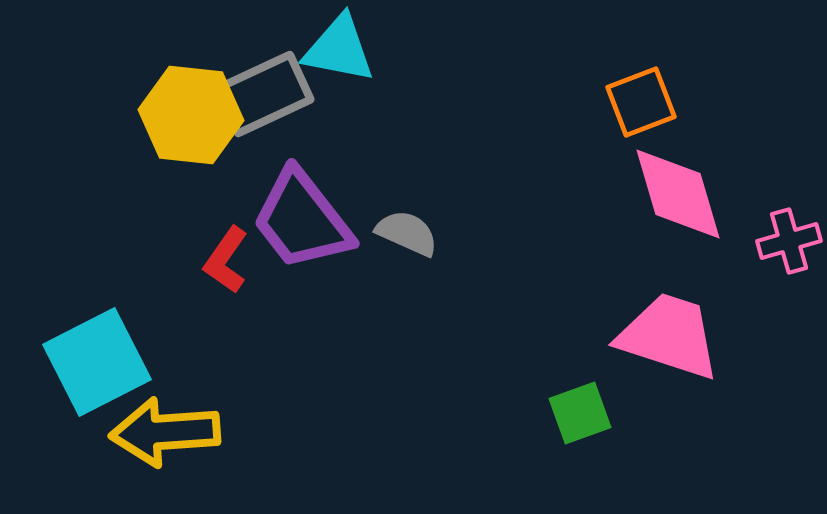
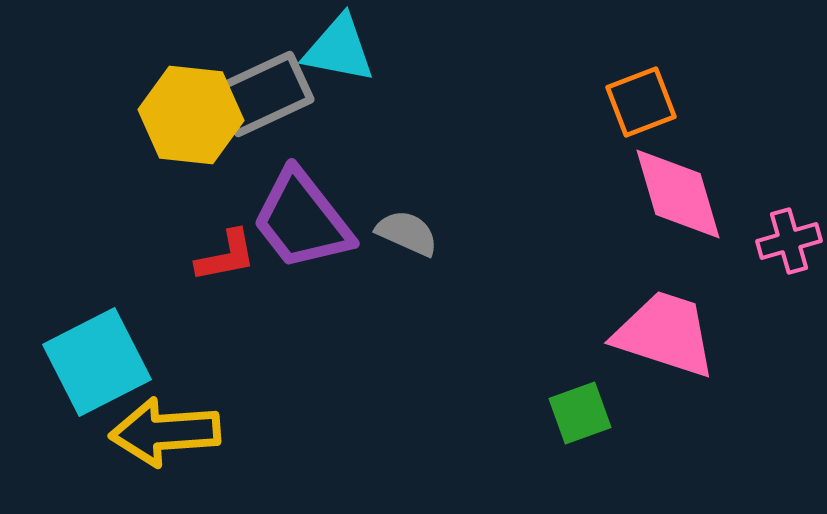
red L-shape: moved 4 px up; rotated 136 degrees counterclockwise
pink trapezoid: moved 4 px left, 2 px up
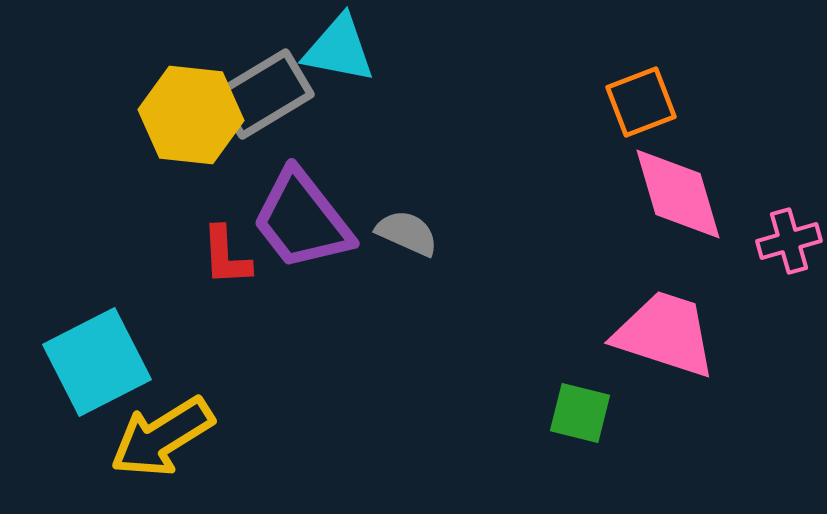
gray rectangle: rotated 6 degrees counterclockwise
red L-shape: rotated 98 degrees clockwise
green square: rotated 34 degrees clockwise
yellow arrow: moved 3 px left, 5 px down; rotated 28 degrees counterclockwise
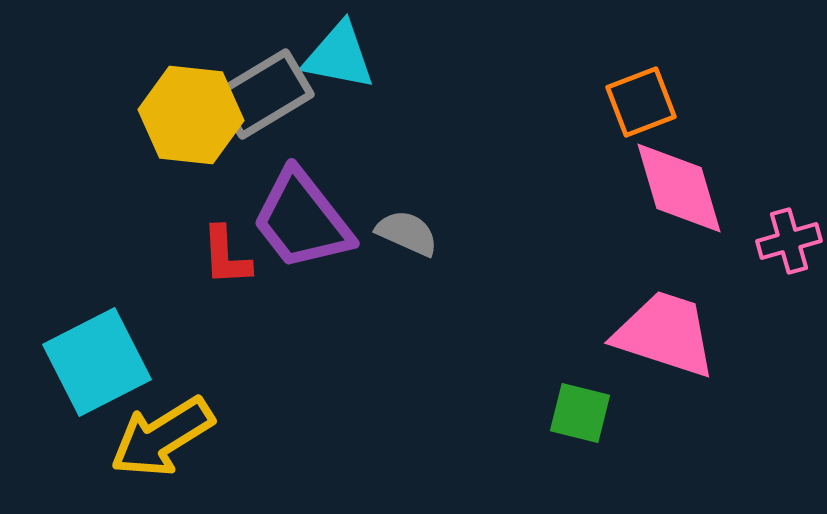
cyan triangle: moved 7 px down
pink diamond: moved 1 px right, 6 px up
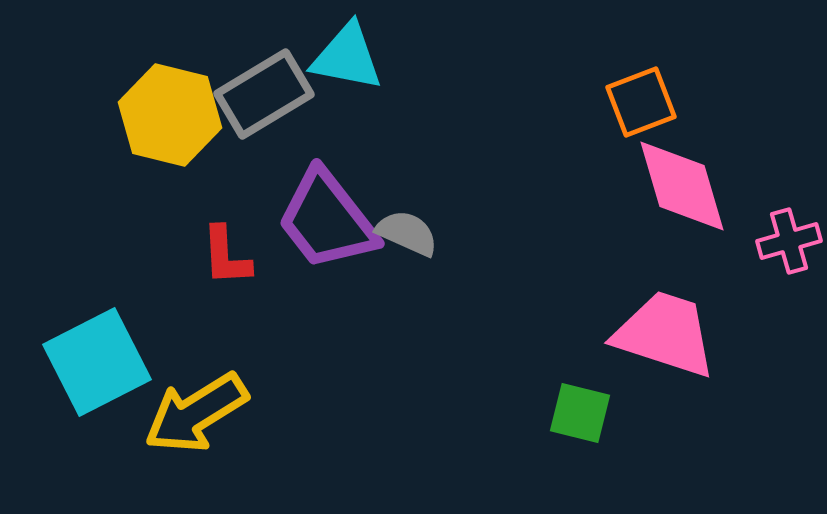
cyan triangle: moved 8 px right, 1 px down
yellow hexagon: moved 21 px left; rotated 8 degrees clockwise
pink diamond: moved 3 px right, 2 px up
purple trapezoid: moved 25 px right
yellow arrow: moved 34 px right, 24 px up
